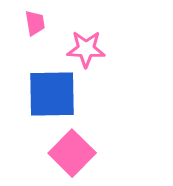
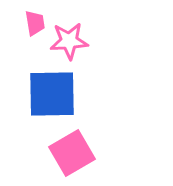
pink star: moved 17 px left, 8 px up; rotated 6 degrees counterclockwise
pink square: rotated 15 degrees clockwise
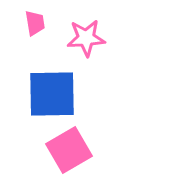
pink star: moved 17 px right, 3 px up
pink square: moved 3 px left, 3 px up
